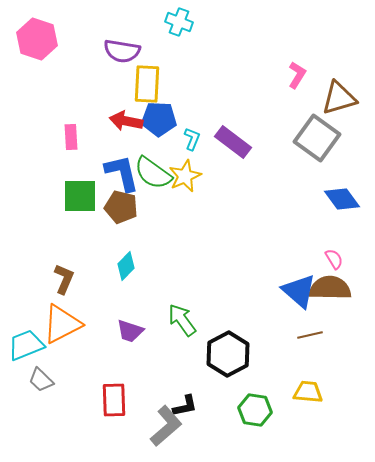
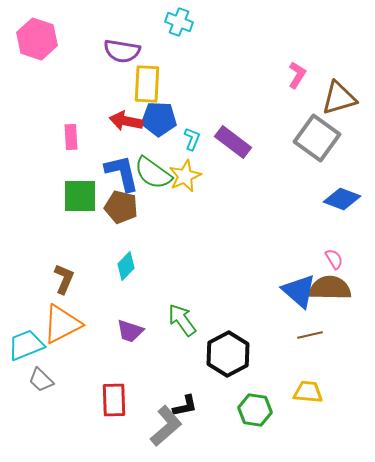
blue diamond: rotated 33 degrees counterclockwise
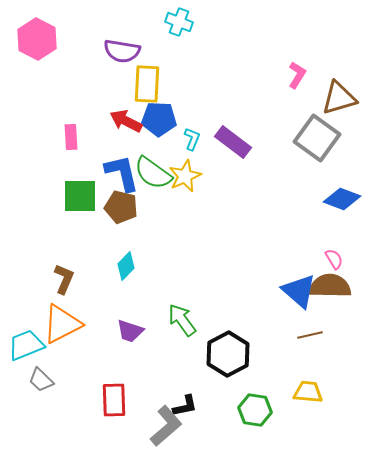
pink hexagon: rotated 9 degrees clockwise
red arrow: rotated 16 degrees clockwise
brown semicircle: moved 2 px up
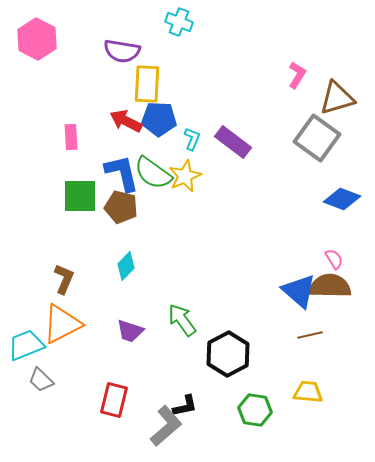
brown triangle: moved 2 px left
red rectangle: rotated 16 degrees clockwise
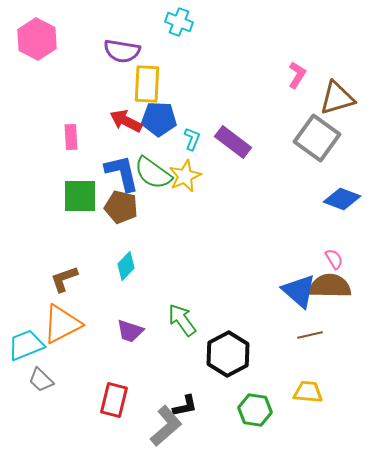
brown L-shape: rotated 132 degrees counterclockwise
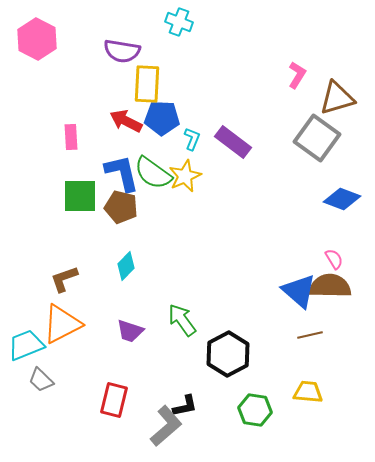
blue pentagon: moved 3 px right, 1 px up
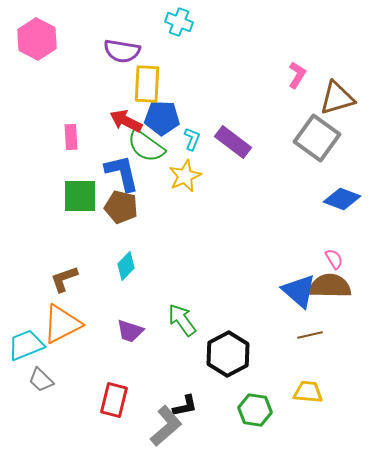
green semicircle: moved 7 px left, 27 px up
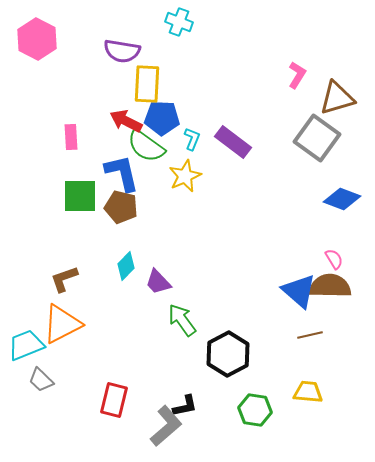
purple trapezoid: moved 28 px right, 49 px up; rotated 28 degrees clockwise
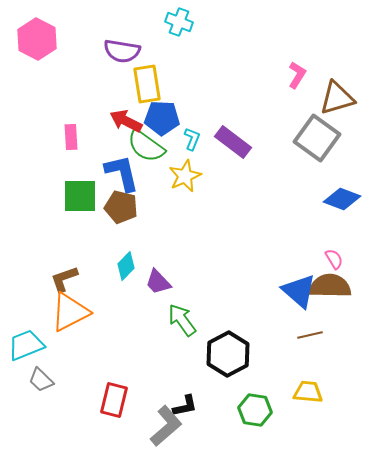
yellow rectangle: rotated 12 degrees counterclockwise
orange triangle: moved 8 px right, 12 px up
